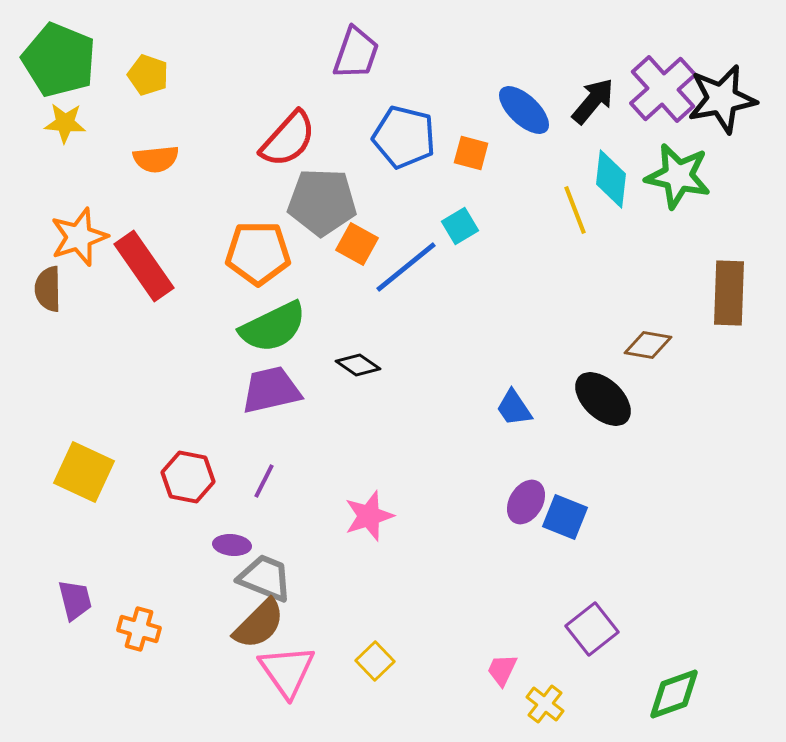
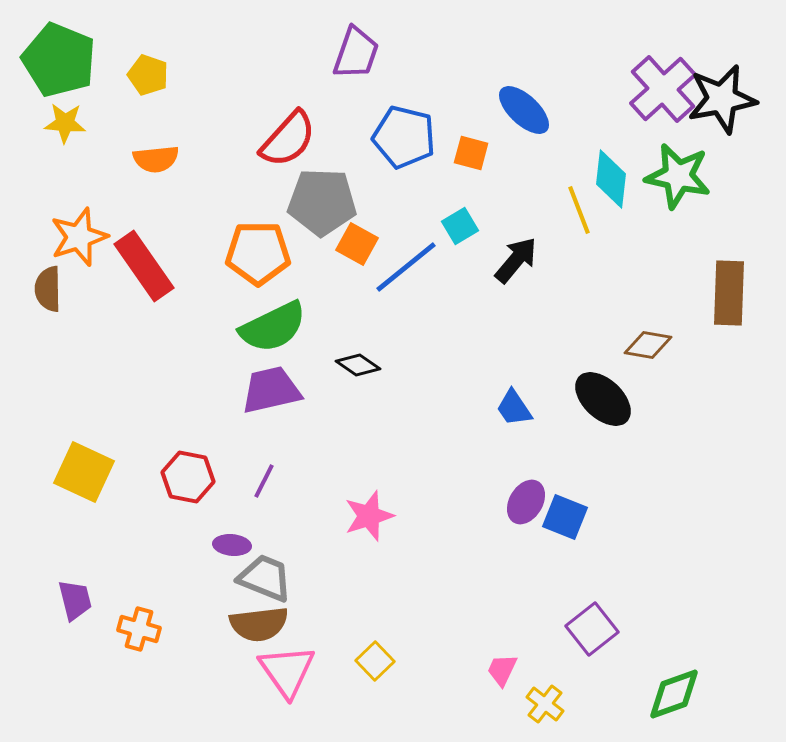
black arrow at (593, 101): moved 77 px left, 159 px down
yellow line at (575, 210): moved 4 px right
brown semicircle at (259, 624): rotated 38 degrees clockwise
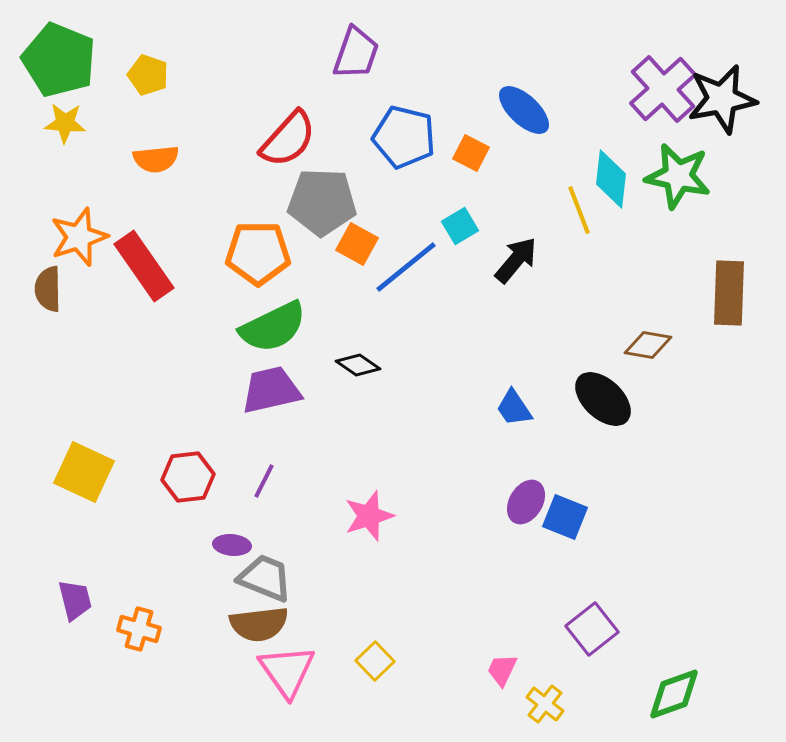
orange square at (471, 153): rotated 12 degrees clockwise
red hexagon at (188, 477): rotated 18 degrees counterclockwise
